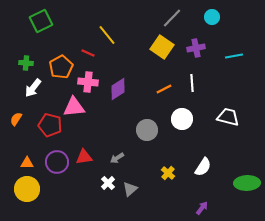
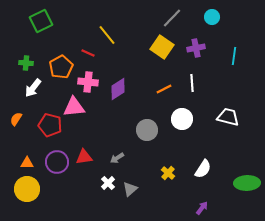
cyan line: rotated 72 degrees counterclockwise
white semicircle: moved 2 px down
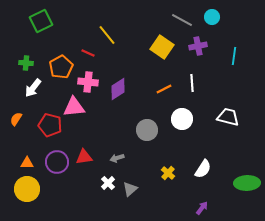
gray line: moved 10 px right, 2 px down; rotated 75 degrees clockwise
purple cross: moved 2 px right, 2 px up
gray arrow: rotated 16 degrees clockwise
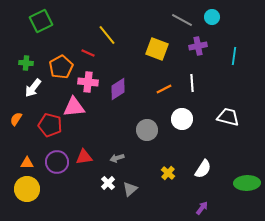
yellow square: moved 5 px left, 2 px down; rotated 15 degrees counterclockwise
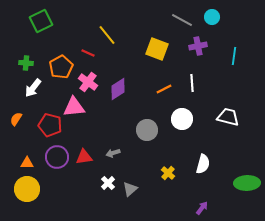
pink cross: rotated 30 degrees clockwise
gray arrow: moved 4 px left, 5 px up
purple circle: moved 5 px up
white semicircle: moved 5 px up; rotated 18 degrees counterclockwise
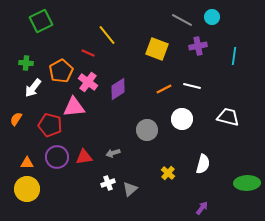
orange pentagon: moved 4 px down
white line: moved 3 px down; rotated 72 degrees counterclockwise
white cross: rotated 24 degrees clockwise
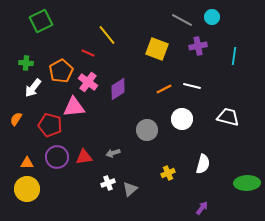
yellow cross: rotated 24 degrees clockwise
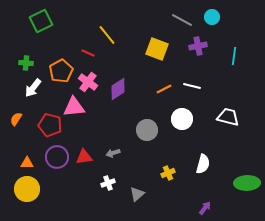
gray triangle: moved 7 px right, 5 px down
purple arrow: moved 3 px right
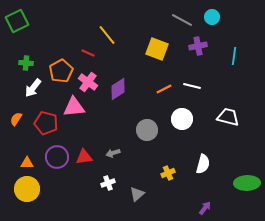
green square: moved 24 px left
red pentagon: moved 4 px left, 2 px up
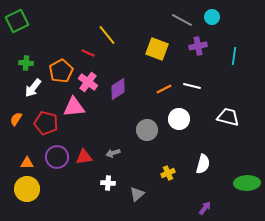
white circle: moved 3 px left
white cross: rotated 24 degrees clockwise
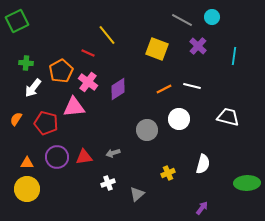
purple cross: rotated 36 degrees counterclockwise
white cross: rotated 24 degrees counterclockwise
purple arrow: moved 3 px left
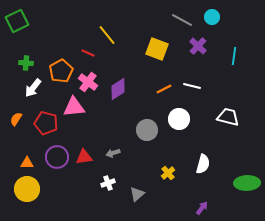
yellow cross: rotated 16 degrees counterclockwise
